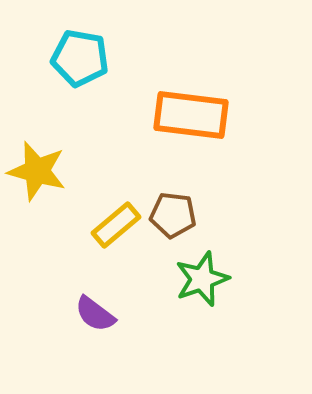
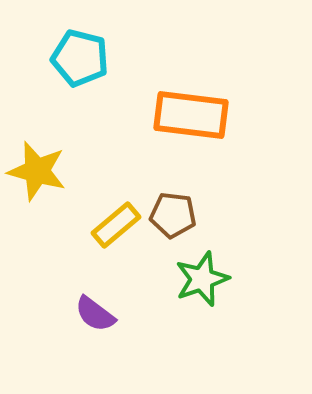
cyan pentagon: rotated 4 degrees clockwise
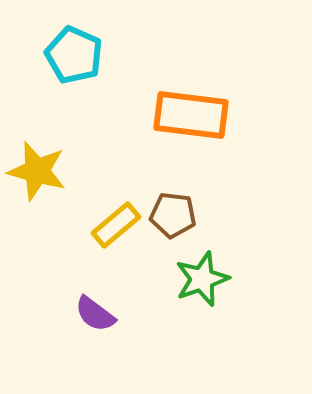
cyan pentagon: moved 6 px left, 3 px up; rotated 10 degrees clockwise
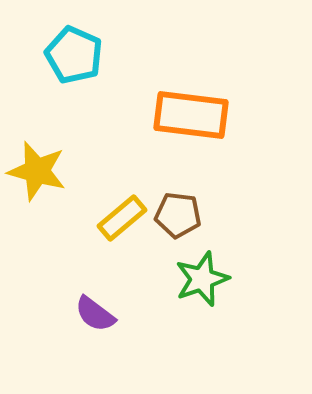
brown pentagon: moved 5 px right
yellow rectangle: moved 6 px right, 7 px up
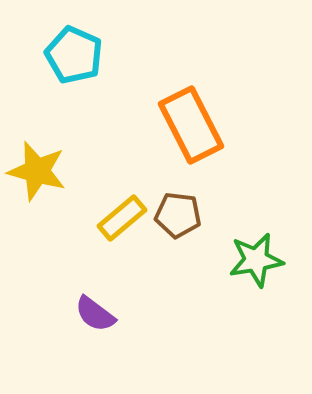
orange rectangle: moved 10 px down; rotated 56 degrees clockwise
green star: moved 54 px right, 19 px up; rotated 10 degrees clockwise
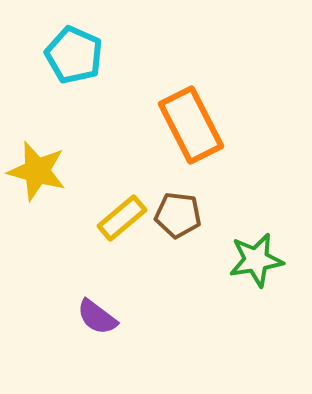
purple semicircle: moved 2 px right, 3 px down
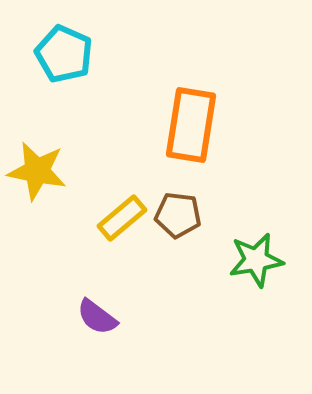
cyan pentagon: moved 10 px left, 1 px up
orange rectangle: rotated 36 degrees clockwise
yellow star: rotated 4 degrees counterclockwise
